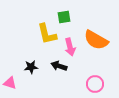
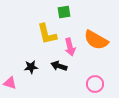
green square: moved 5 px up
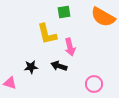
orange semicircle: moved 7 px right, 23 px up
pink circle: moved 1 px left
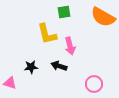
pink arrow: moved 1 px up
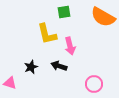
black star: rotated 16 degrees counterclockwise
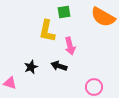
yellow L-shape: moved 3 px up; rotated 25 degrees clockwise
pink circle: moved 3 px down
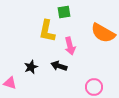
orange semicircle: moved 16 px down
